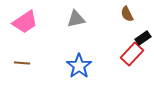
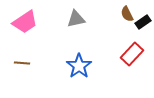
black rectangle: moved 16 px up
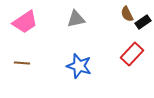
blue star: rotated 20 degrees counterclockwise
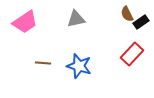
black rectangle: moved 2 px left
brown line: moved 21 px right
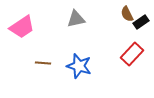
pink trapezoid: moved 3 px left, 5 px down
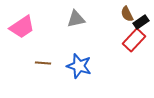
red rectangle: moved 2 px right, 14 px up
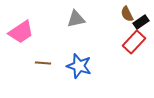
pink trapezoid: moved 1 px left, 5 px down
red rectangle: moved 2 px down
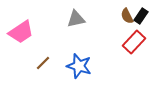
brown semicircle: moved 2 px down
black rectangle: moved 6 px up; rotated 21 degrees counterclockwise
brown line: rotated 49 degrees counterclockwise
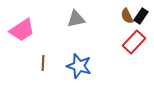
pink trapezoid: moved 1 px right, 2 px up
brown line: rotated 42 degrees counterclockwise
